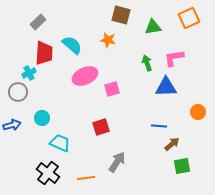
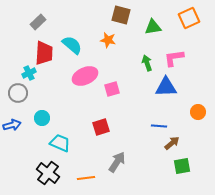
gray circle: moved 1 px down
brown arrow: moved 1 px up
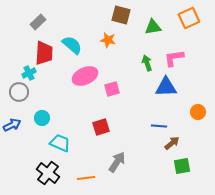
gray circle: moved 1 px right, 1 px up
blue arrow: rotated 12 degrees counterclockwise
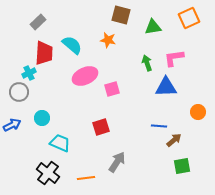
brown arrow: moved 2 px right, 3 px up
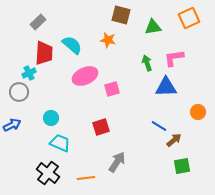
cyan circle: moved 9 px right
blue line: rotated 28 degrees clockwise
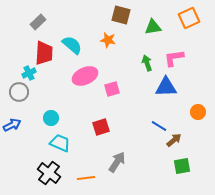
black cross: moved 1 px right
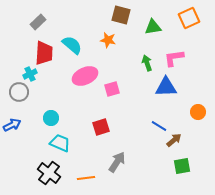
cyan cross: moved 1 px right, 1 px down
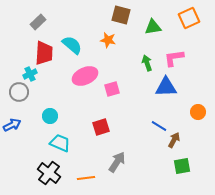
cyan circle: moved 1 px left, 2 px up
brown arrow: rotated 21 degrees counterclockwise
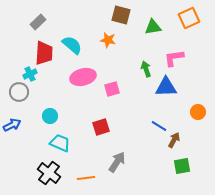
green arrow: moved 1 px left, 6 px down
pink ellipse: moved 2 px left, 1 px down; rotated 10 degrees clockwise
